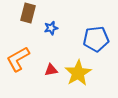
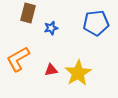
blue pentagon: moved 16 px up
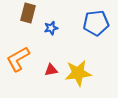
yellow star: rotated 24 degrees clockwise
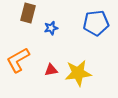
orange L-shape: moved 1 px down
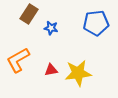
brown rectangle: moved 1 px right, 1 px down; rotated 18 degrees clockwise
blue star: rotated 24 degrees clockwise
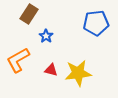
blue star: moved 5 px left, 8 px down; rotated 24 degrees clockwise
red triangle: rotated 24 degrees clockwise
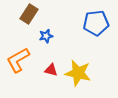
blue star: rotated 24 degrees clockwise
yellow star: rotated 20 degrees clockwise
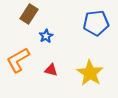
blue star: rotated 16 degrees counterclockwise
yellow star: moved 12 px right; rotated 20 degrees clockwise
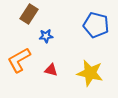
blue pentagon: moved 2 px down; rotated 20 degrees clockwise
blue star: rotated 24 degrees clockwise
orange L-shape: moved 1 px right
yellow star: rotated 20 degrees counterclockwise
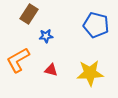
orange L-shape: moved 1 px left
yellow star: rotated 16 degrees counterclockwise
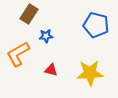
orange L-shape: moved 6 px up
